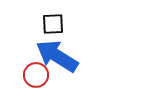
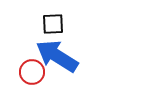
red circle: moved 4 px left, 3 px up
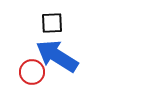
black square: moved 1 px left, 1 px up
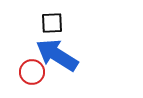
blue arrow: moved 1 px up
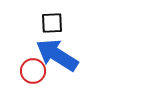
red circle: moved 1 px right, 1 px up
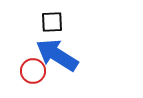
black square: moved 1 px up
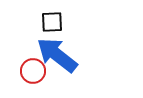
blue arrow: rotated 6 degrees clockwise
